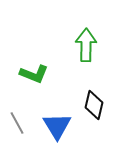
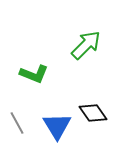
green arrow: rotated 44 degrees clockwise
black diamond: moved 1 px left, 8 px down; rotated 48 degrees counterclockwise
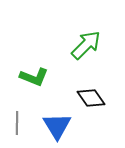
green L-shape: moved 3 px down
black diamond: moved 2 px left, 15 px up
gray line: rotated 30 degrees clockwise
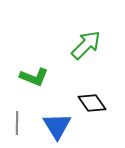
black diamond: moved 1 px right, 5 px down
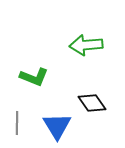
green arrow: rotated 140 degrees counterclockwise
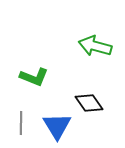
green arrow: moved 9 px right, 1 px down; rotated 20 degrees clockwise
black diamond: moved 3 px left
gray line: moved 4 px right
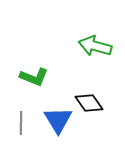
blue triangle: moved 1 px right, 6 px up
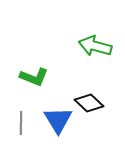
black diamond: rotated 12 degrees counterclockwise
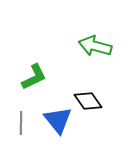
green L-shape: rotated 48 degrees counterclockwise
black diamond: moved 1 px left, 2 px up; rotated 12 degrees clockwise
blue triangle: rotated 8 degrees counterclockwise
